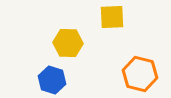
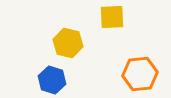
yellow hexagon: rotated 12 degrees clockwise
orange hexagon: rotated 20 degrees counterclockwise
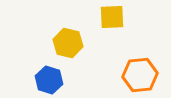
orange hexagon: moved 1 px down
blue hexagon: moved 3 px left
